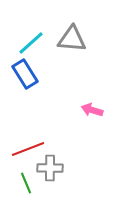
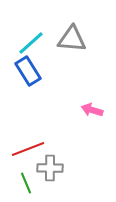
blue rectangle: moved 3 px right, 3 px up
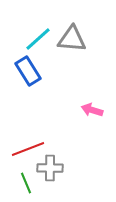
cyan line: moved 7 px right, 4 px up
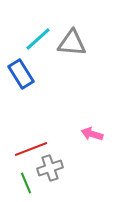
gray triangle: moved 4 px down
blue rectangle: moved 7 px left, 3 px down
pink arrow: moved 24 px down
red line: moved 3 px right
gray cross: rotated 20 degrees counterclockwise
